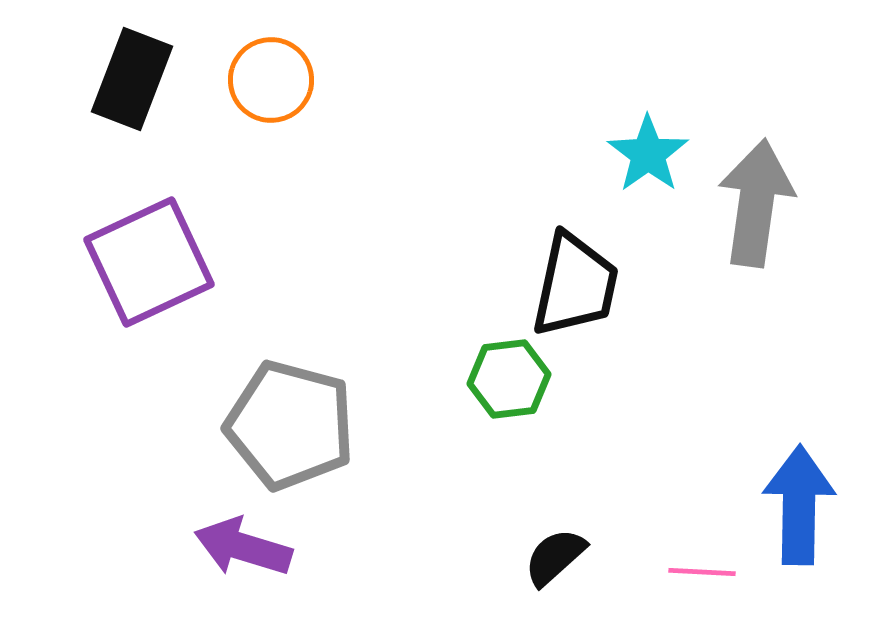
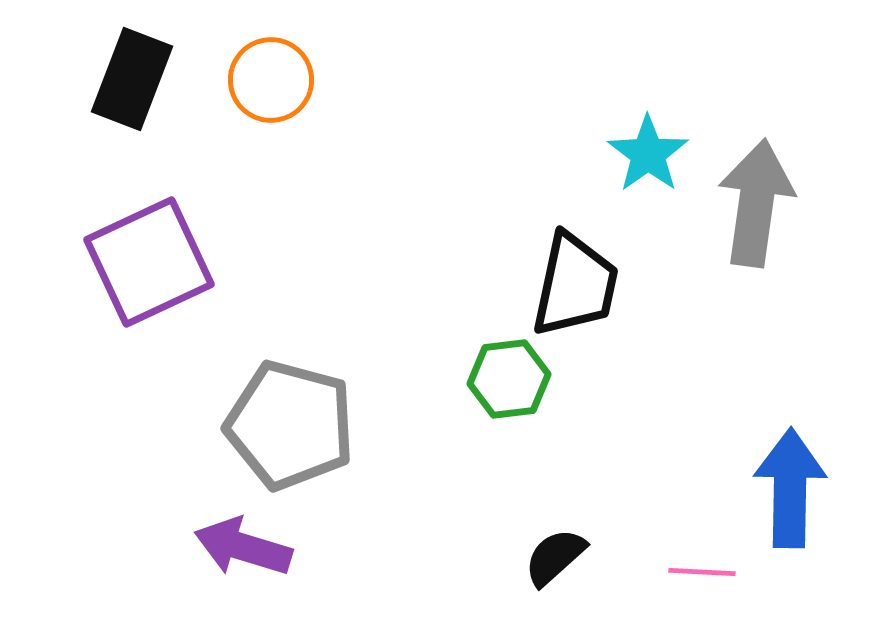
blue arrow: moved 9 px left, 17 px up
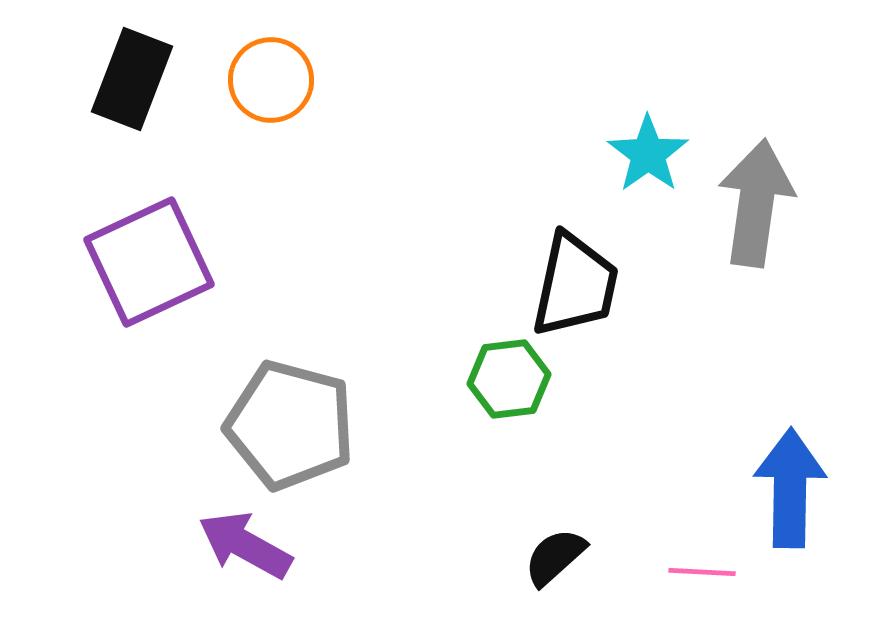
purple arrow: moved 2 px right, 2 px up; rotated 12 degrees clockwise
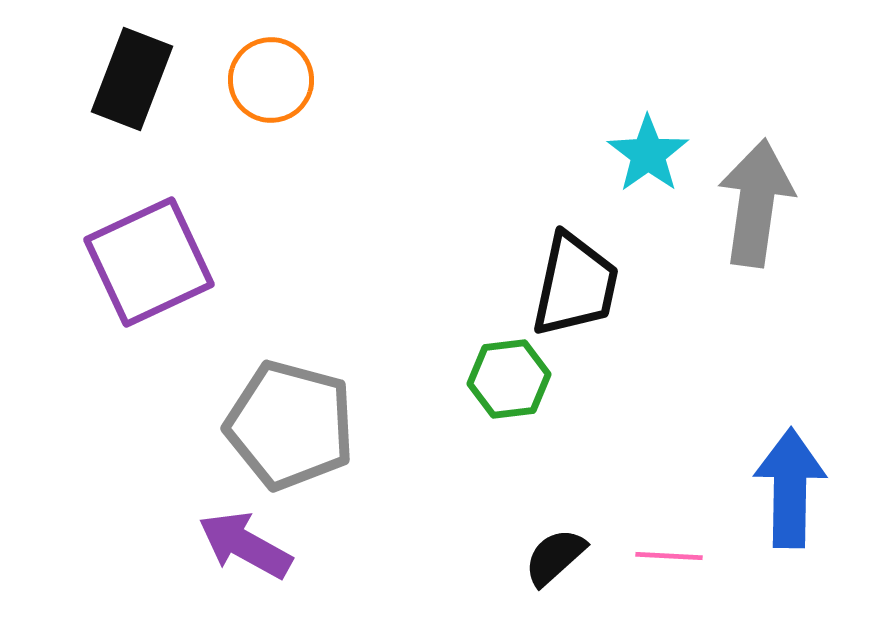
pink line: moved 33 px left, 16 px up
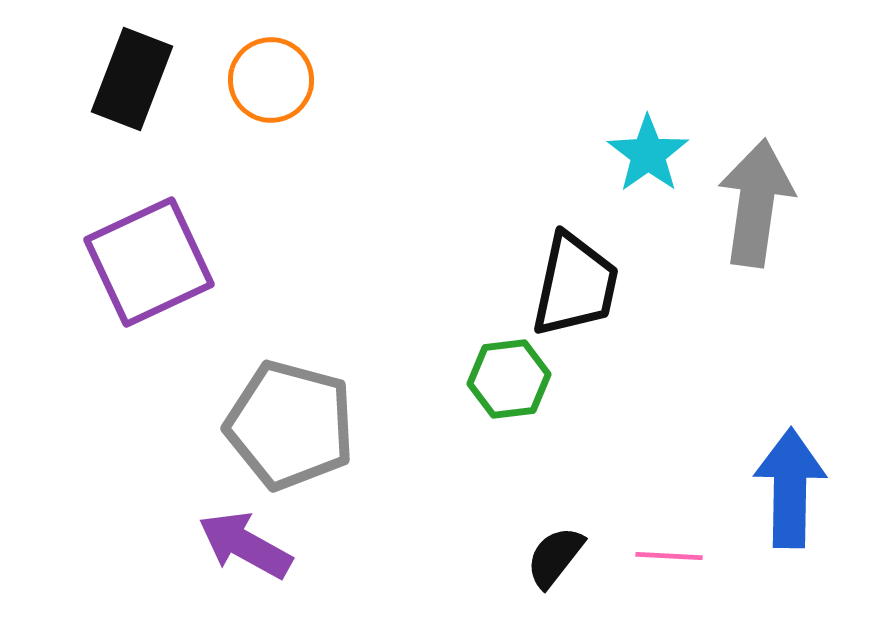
black semicircle: rotated 10 degrees counterclockwise
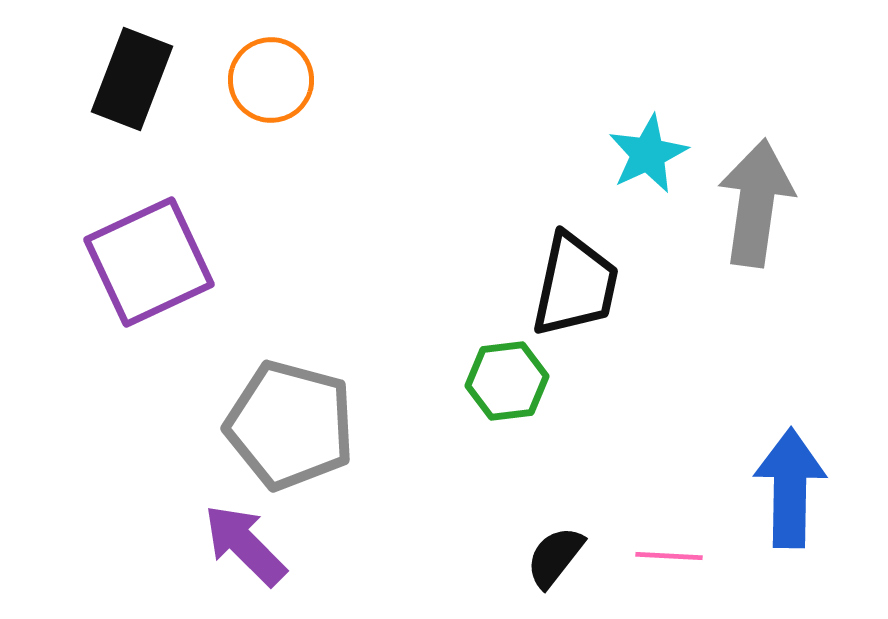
cyan star: rotated 10 degrees clockwise
green hexagon: moved 2 px left, 2 px down
purple arrow: rotated 16 degrees clockwise
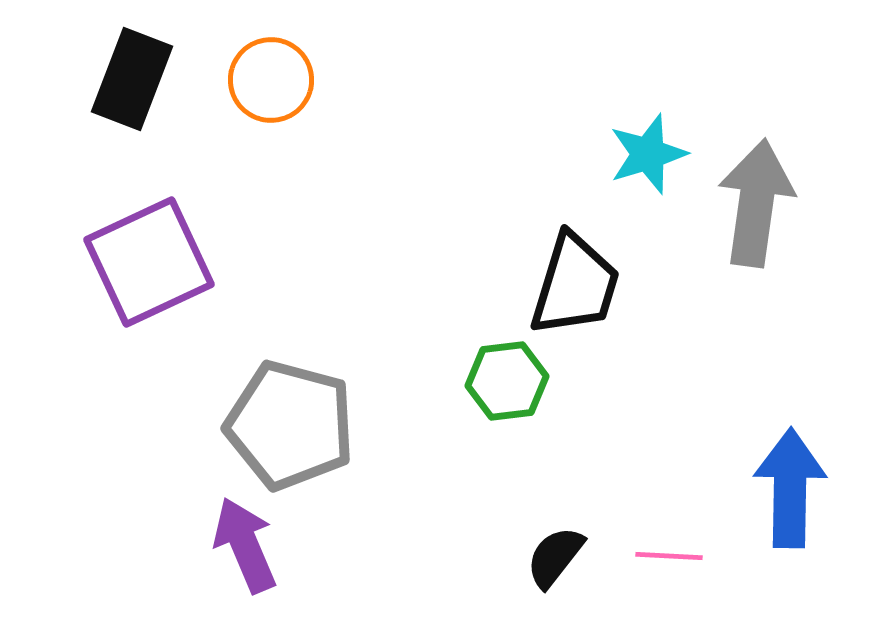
cyan star: rotated 8 degrees clockwise
black trapezoid: rotated 5 degrees clockwise
purple arrow: rotated 22 degrees clockwise
